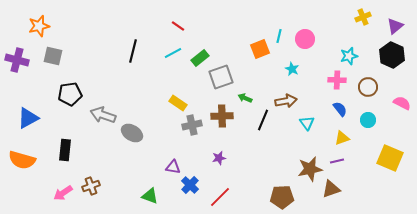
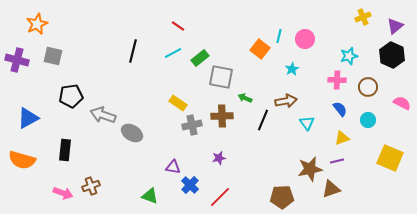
orange star at (39, 26): moved 2 px left, 2 px up; rotated 10 degrees counterclockwise
orange square at (260, 49): rotated 30 degrees counterclockwise
cyan star at (292, 69): rotated 16 degrees clockwise
gray square at (221, 77): rotated 30 degrees clockwise
black pentagon at (70, 94): moved 1 px right, 2 px down
pink arrow at (63, 193): rotated 126 degrees counterclockwise
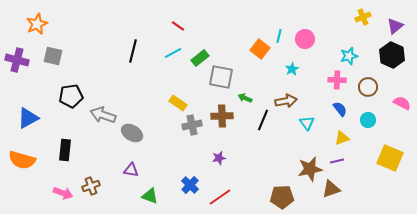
purple triangle at (173, 167): moved 42 px left, 3 px down
red line at (220, 197): rotated 10 degrees clockwise
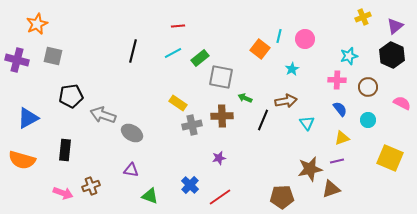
red line at (178, 26): rotated 40 degrees counterclockwise
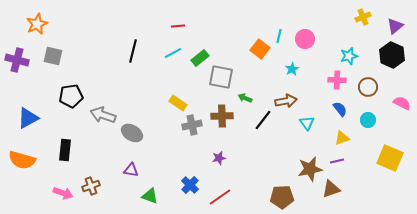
black line at (263, 120): rotated 15 degrees clockwise
